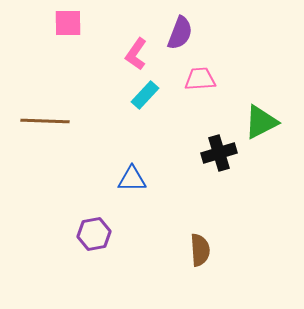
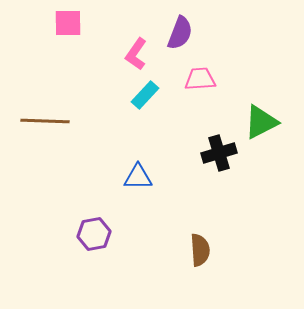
blue triangle: moved 6 px right, 2 px up
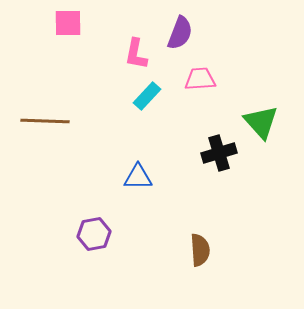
pink L-shape: rotated 24 degrees counterclockwise
cyan rectangle: moved 2 px right, 1 px down
green triangle: rotated 45 degrees counterclockwise
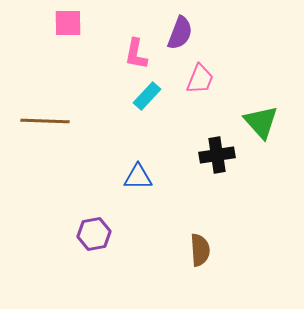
pink trapezoid: rotated 116 degrees clockwise
black cross: moved 2 px left, 2 px down; rotated 8 degrees clockwise
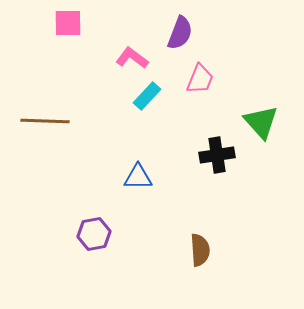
pink L-shape: moved 4 px left, 4 px down; rotated 116 degrees clockwise
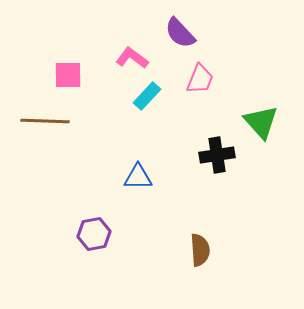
pink square: moved 52 px down
purple semicircle: rotated 116 degrees clockwise
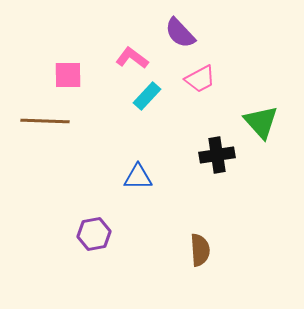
pink trapezoid: rotated 40 degrees clockwise
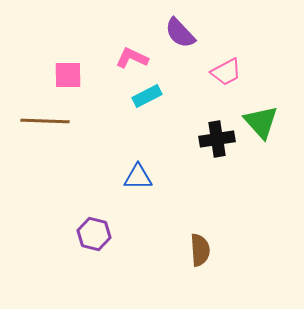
pink L-shape: rotated 12 degrees counterclockwise
pink trapezoid: moved 26 px right, 7 px up
cyan rectangle: rotated 20 degrees clockwise
black cross: moved 16 px up
purple hexagon: rotated 24 degrees clockwise
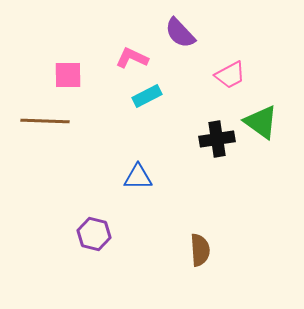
pink trapezoid: moved 4 px right, 3 px down
green triangle: rotated 12 degrees counterclockwise
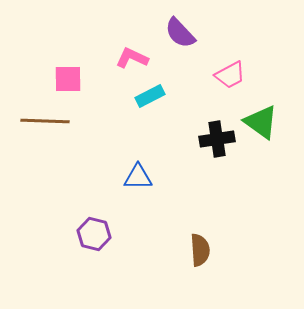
pink square: moved 4 px down
cyan rectangle: moved 3 px right
